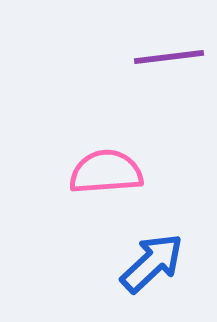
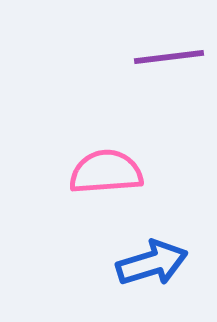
blue arrow: rotated 26 degrees clockwise
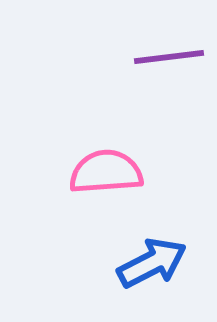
blue arrow: rotated 10 degrees counterclockwise
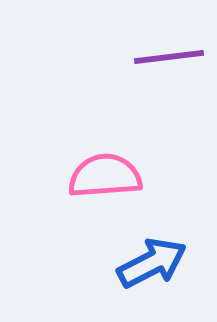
pink semicircle: moved 1 px left, 4 px down
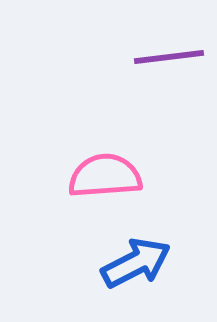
blue arrow: moved 16 px left
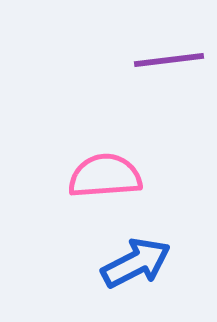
purple line: moved 3 px down
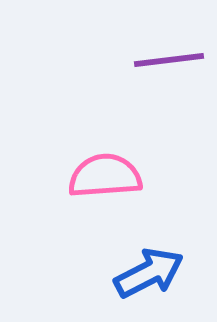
blue arrow: moved 13 px right, 10 px down
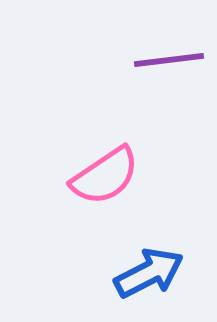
pink semicircle: rotated 150 degrees clockwise
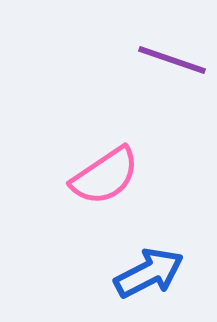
purple line: moved 3 px right; rotated 26 degrees clockwise
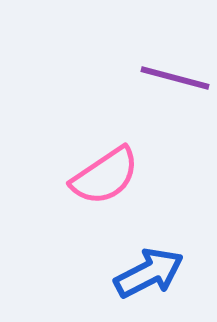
purple line: moved 3 px right, 18 px down; rotated 4 degrees counterclockwise
